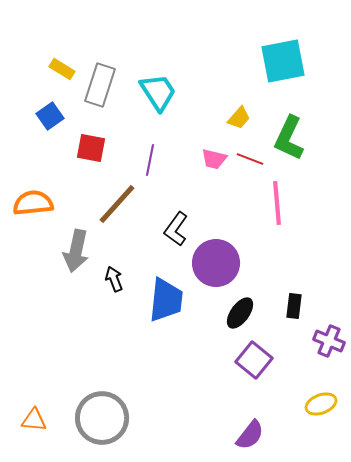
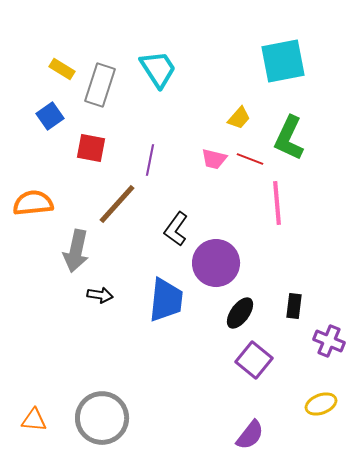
cyan trapezoid: moved 23 px up
black arrow: moved 14 px left, 16 px down; rotated 120 degrees clockwise
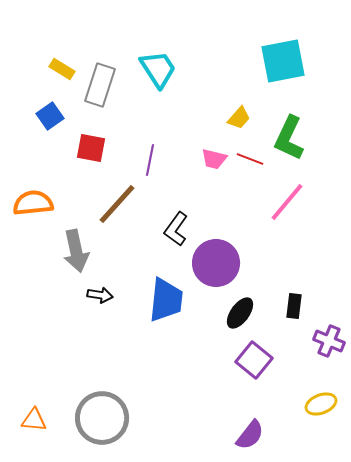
pink line: moved 10 px right, 1 px up; rotated 45 degrees clockwise
gray arrow: rotated 24 degrees counterclockwise
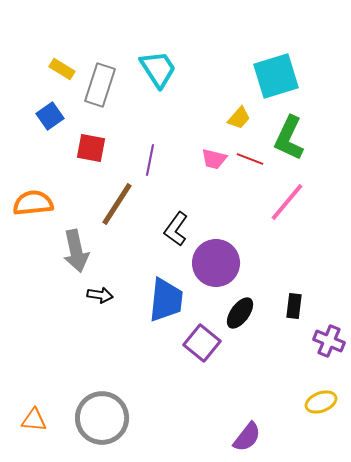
cyan square: moved 7 px left, 15 px down; rotated 6 degrees counterclockwise
brown line: rotated 9 degrees counterclockwise
purple square: moved 52 px left, 17 px up
yellow ellipse: moved 2 px up
purple semicircle: moved 3 px left, 2 px down
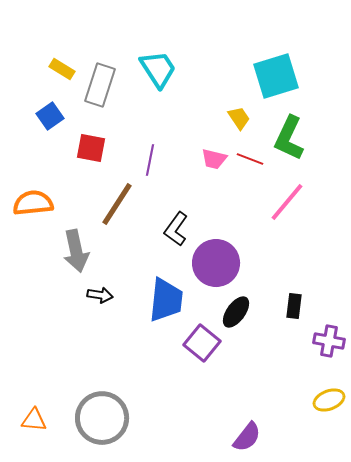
yellow trapezoid: rotated 75 degrees counterclockwise
black ellipse: moved 4 px left, 1 px up
purple cross: rotated 12 degrees counterclockwise
yellow ellipse: moved 8 px right, 2 px up
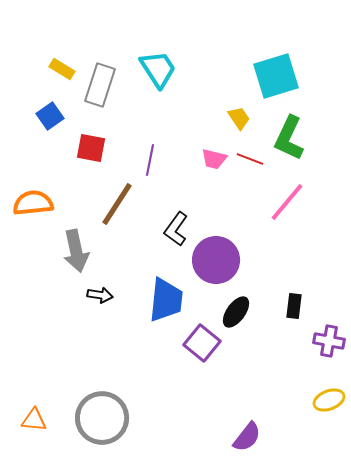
purple circle: moved 3 px up
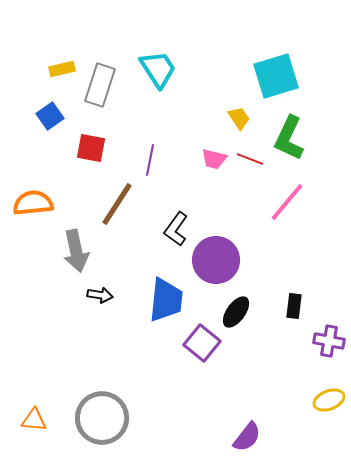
yellow rectangle: rotated 45 degrees counterclockwise
